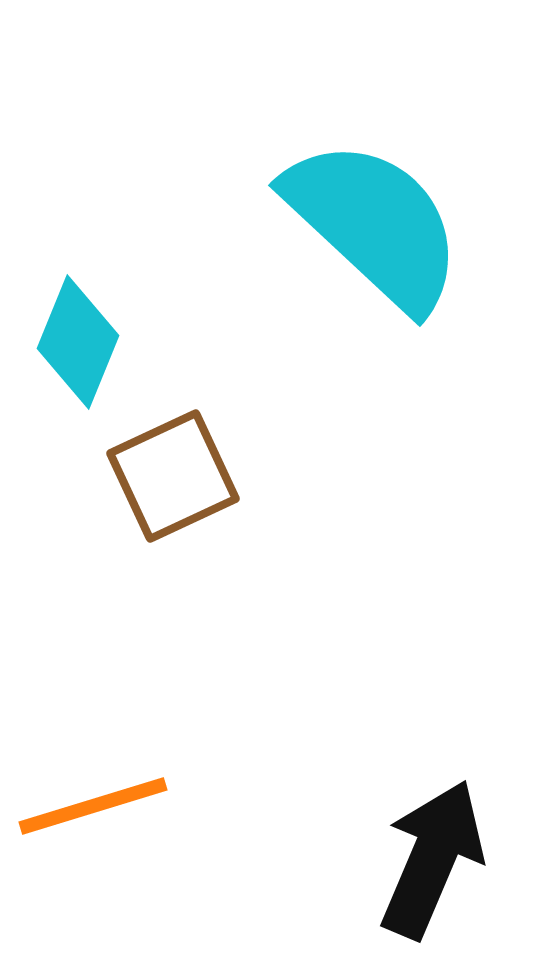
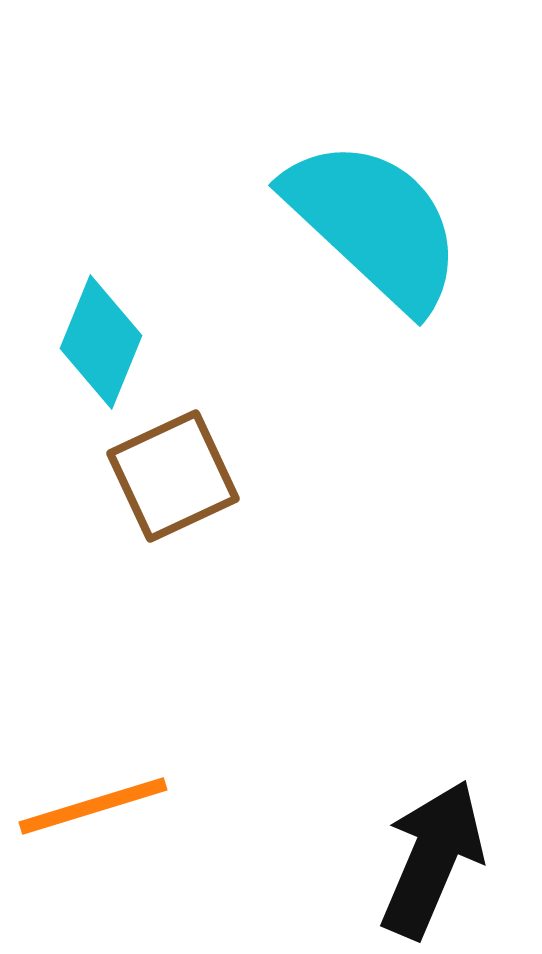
cyan diamond: moved 23 px right
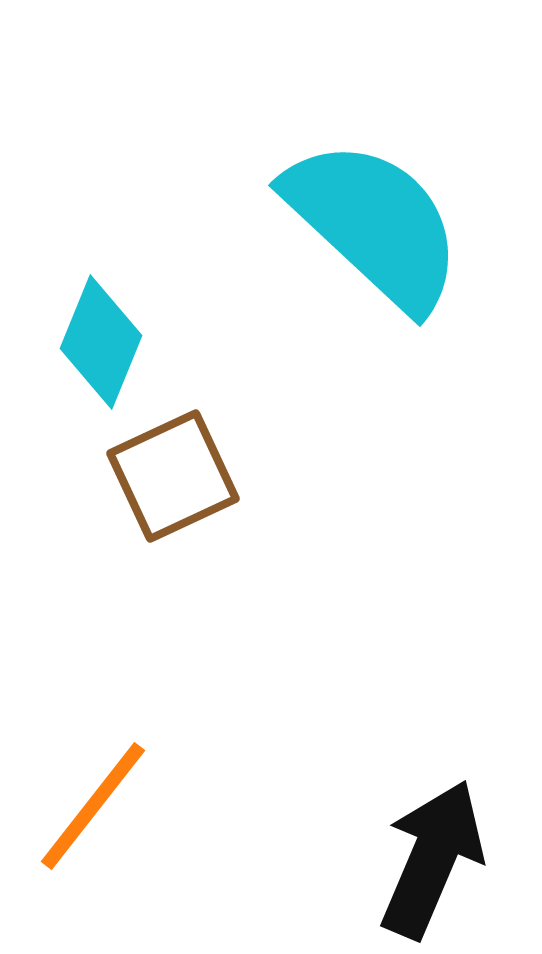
orange line: rotated 35 degrees counterclockwise
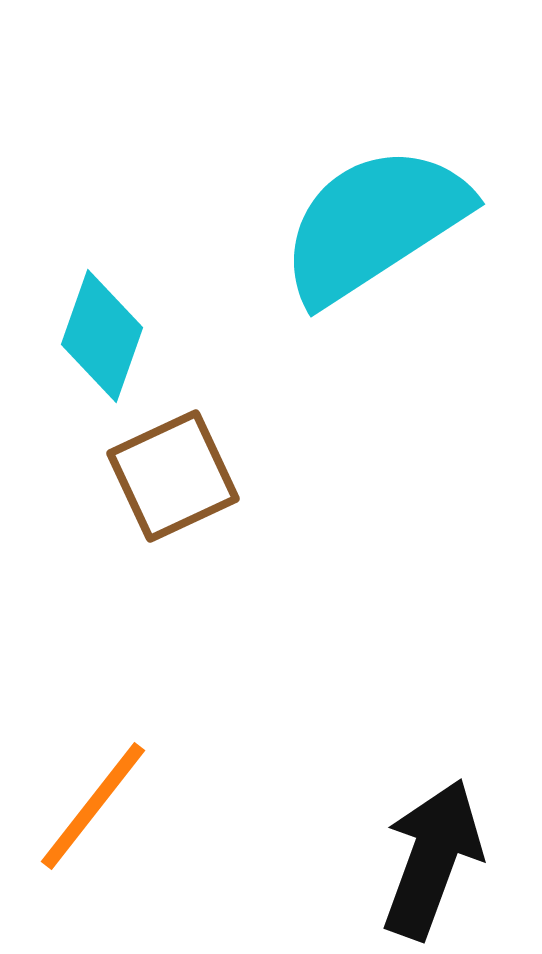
cyan semicircle: rotated 76 degrees counterclockwise
cyan diamond: moved 1 px right, 6 px up; rotated 3 degrees counterclockwise
black arrow: rotated 3 degrees counterclockwise
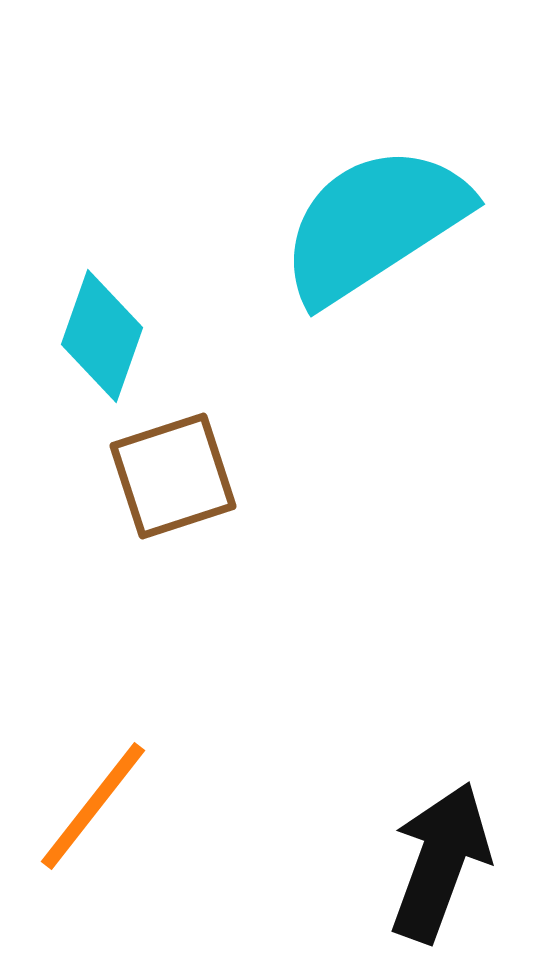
brown square: rotated 7 degrees clockwise
black arrow: moved 8 px right, 3 px down
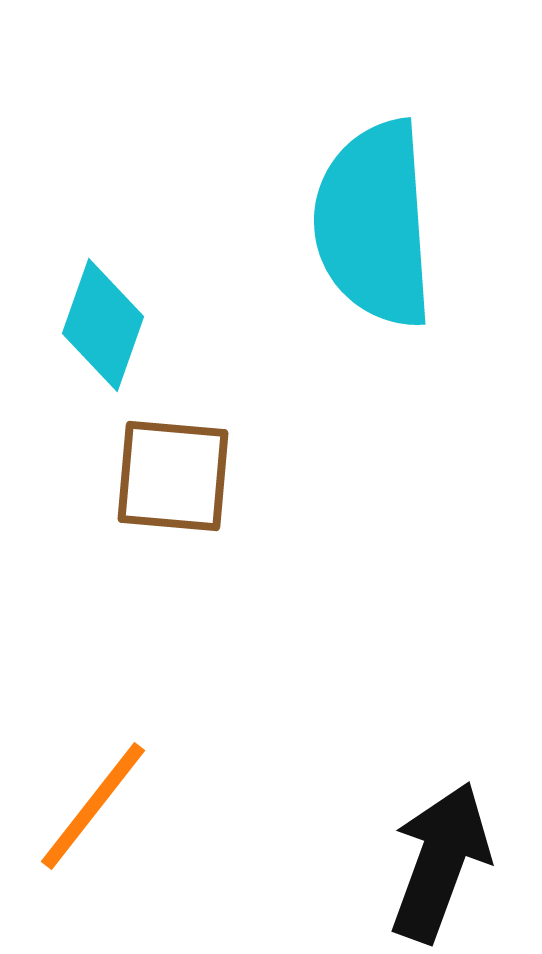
cyan semicircle: rotated 61 degrees counterclockwise
cyan diamond: moved 1 px right, 11 px up
brown square: rotated 23 degrees clockwise
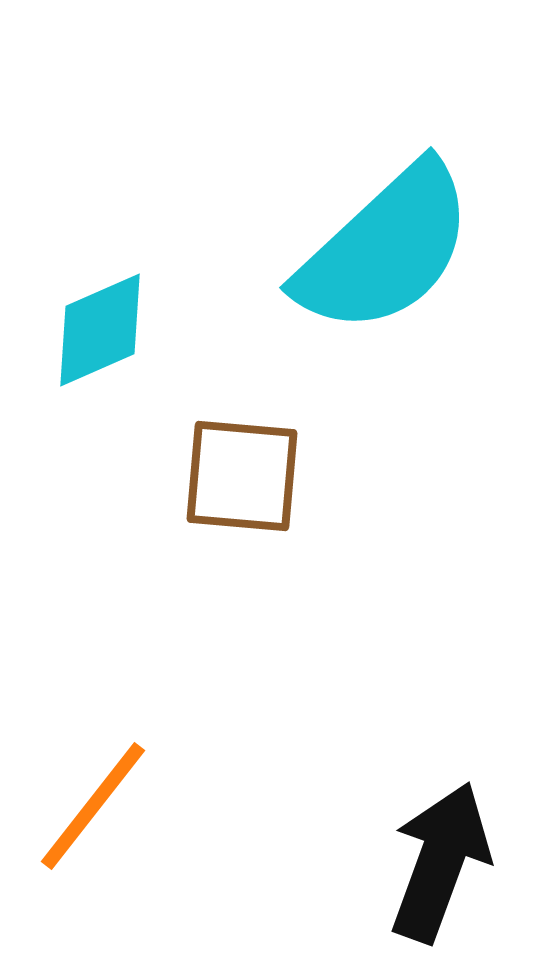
cyan semicircle: moved 11 px right, 25 px down; rotated 129 degrees counterclockwise
cyan diamond: moved 3 px left, 5 px down; rotated 47 degrees clockwise
brown square: moved 69 px right
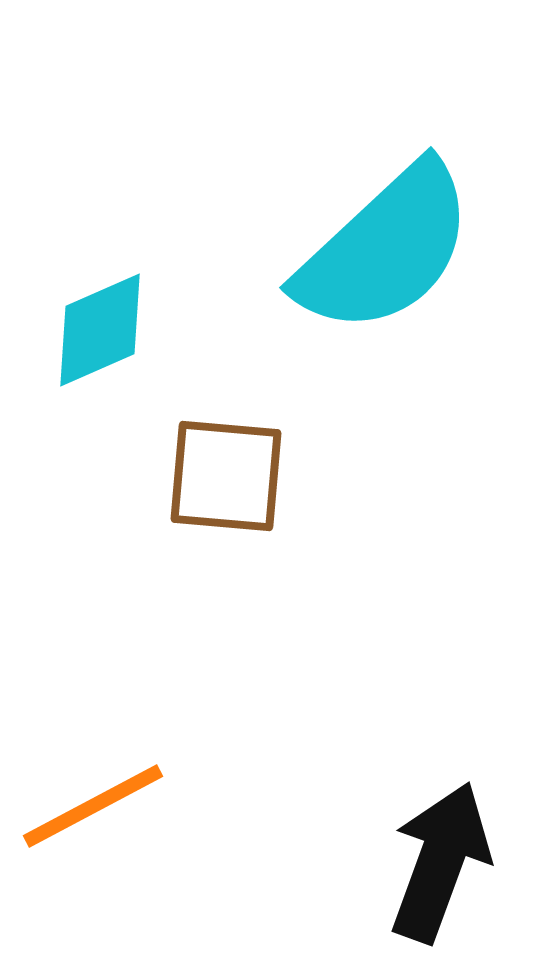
brown square: moved 16 px left
orange line: rotated 24 degrees clockwise
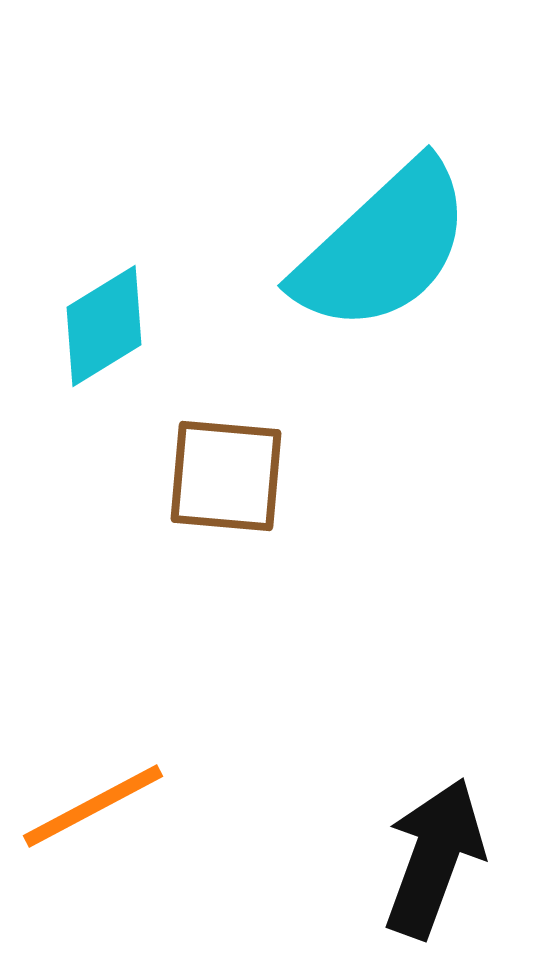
cyan semicircle: moved 2 px left, 2 px up
cyan diamond: moved 4 px right, 4 px up; rotated 8 degrees counterclockwise
black arrow: moved 6 px left, 4 px up
